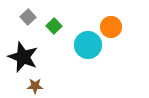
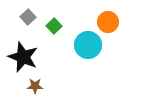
orange circle: moved 3 px left, 5 px up
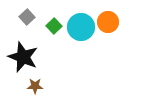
gray square: moved 1 px left
cyan circle: moved 7 px left, 18 px up
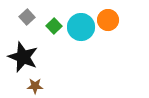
orange circle: moved 2 px up
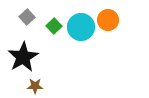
black star: rotated 20 degrees clockwise
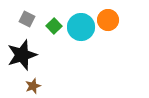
gray square: moved 2 px down; rotated 21 degrees counterclockwise
black star: moved 1 px left, 2 px up; rotated 12 degrees clockwise
brown star: moved 2 px left; rotated 21 degrees counterclockwise
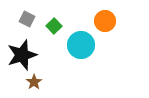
orange circle: moved 3 px left, 1 px down
cyan circle: moved 18 px down
brown star: moved 1 px right, 4 px up; rotated 14 degrees counterclockwise
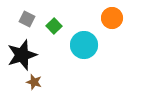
orange circle: moved 7 px right, 3 px up
cyan circle: moved 3 px right
brown star: rotated 21 degrees counterclockwise
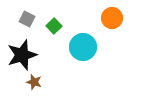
cyan circle: moved 1 px left, 2 px down
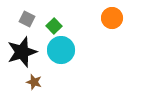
cyan circle: moved 22 px left, 3 px down
black star: moved 3 px up
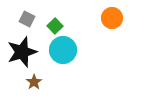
green square: moved 1 px right
cyan circle: moved 2 px right
brown star: rotated 21 degrees clockwise
